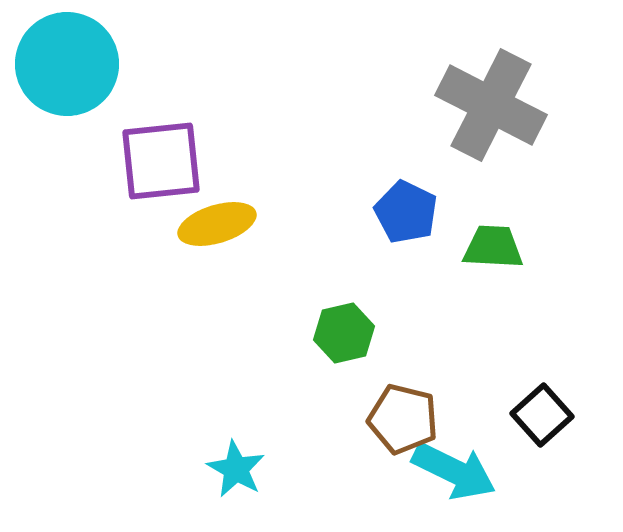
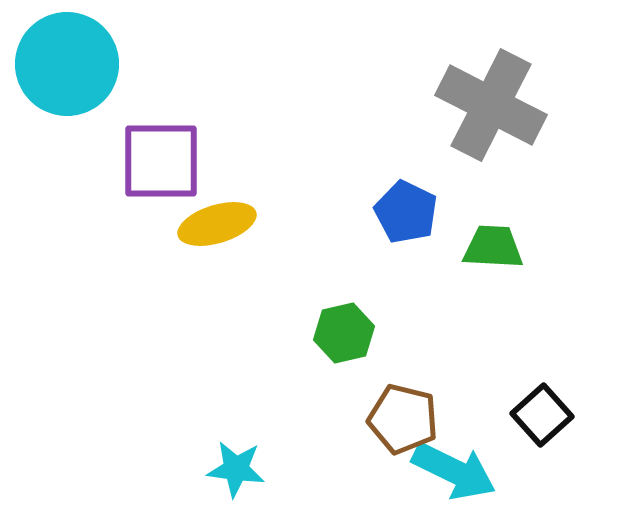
purple square: rotated 6 degrees clockwise
cyan star: rotated 22 degrees counterclockwise
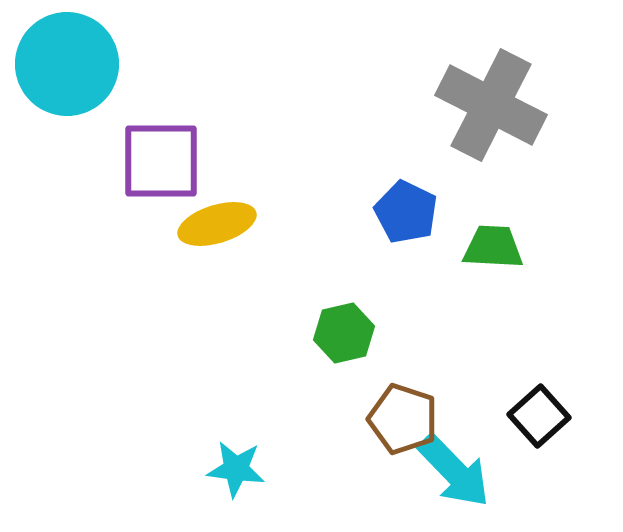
black square: moved 3 px left, 1 px down
brown pentagon: rotated 4 degrees clockwise
cyan arrow: rotated 20 degrees clockwise
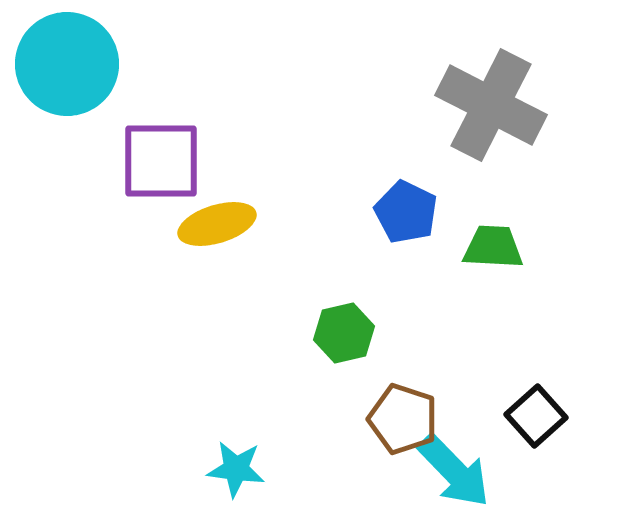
black square: moved 3 px left
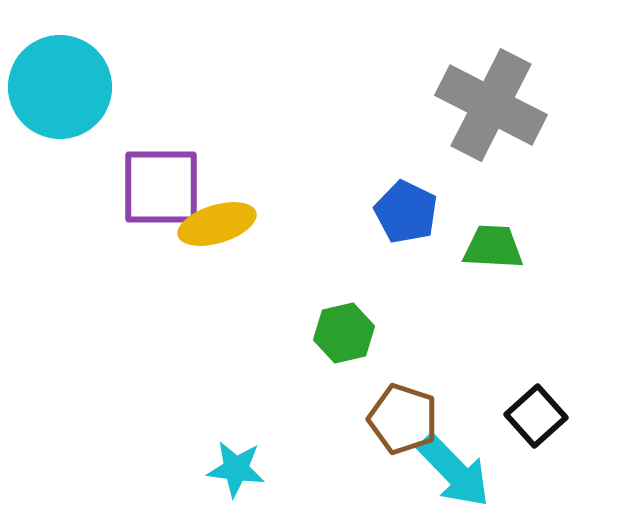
cyan circle: moved 7 px left, 23 px down
purple square: moved 26 px down
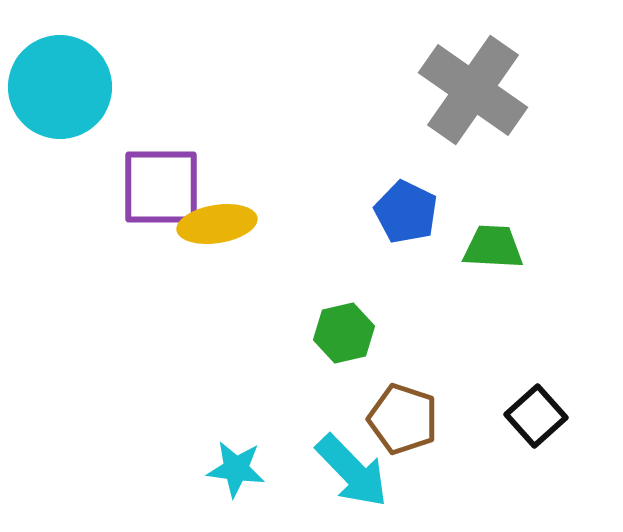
gray cross: moved 18 px left, 15 px up; rotated 8 degrees clockwise
yellow ellipse: rotated 8 degrees clockwise
cyan arrow: moved 102 px left
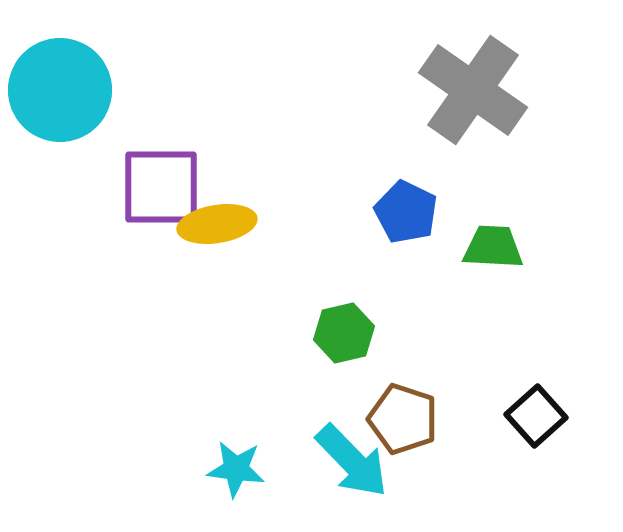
cyan circle: moved 3 px down
cyan arrow: moved 10 px up
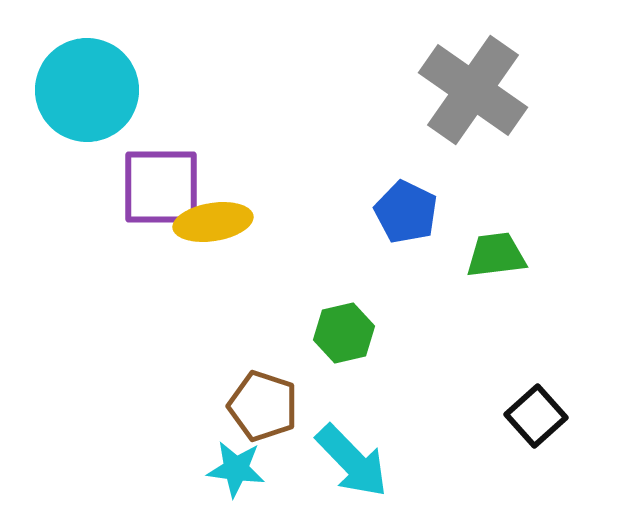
cyan circle: moved 27 px right
yellow ellipse: moved 4 px left, 2 px up
green trapezoid: moved 3 px right, 8 px down; rotated 10 degrees counterclockwise
brown pentagon: moved 140 px left, 13 px up
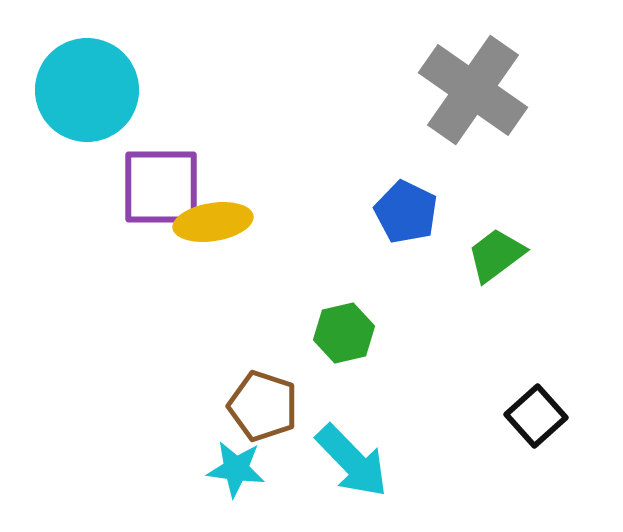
green trapezoid: rotated 30 degrees counterclockwise
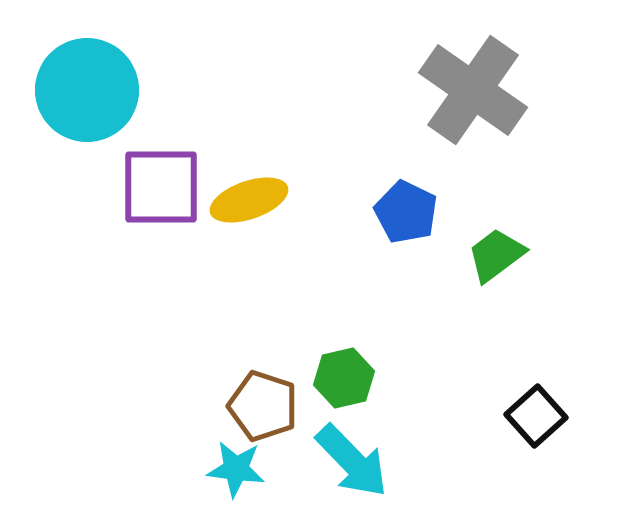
yellow ellipse: moved 36 px right, 22 px up; rotated 10 degrees counterclockwise
green hexagon: moved 45 px down
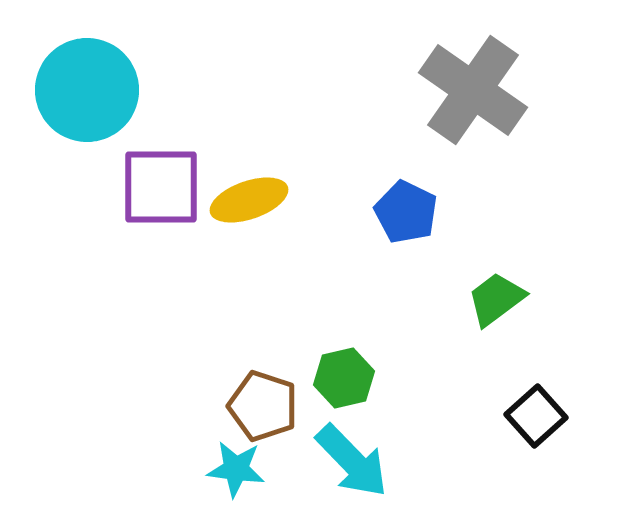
green trapezoid: moved 44 px down
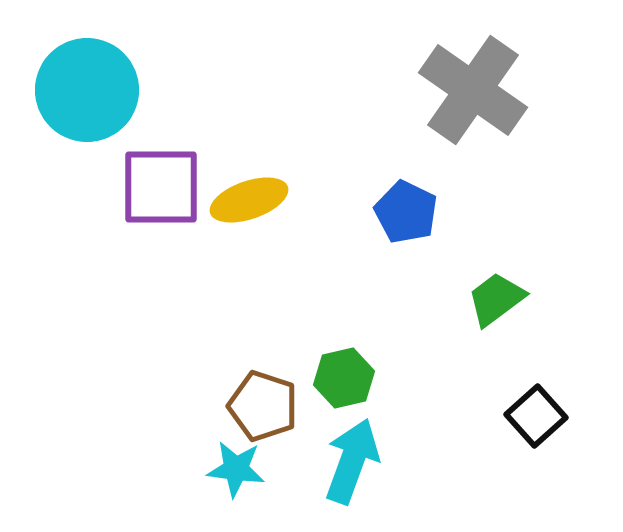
cyan arrow: rotated 116 degrees counterclockwise
